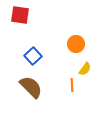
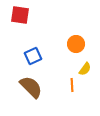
blue square: rotated 18 degrees clockwise
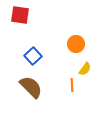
blue square: rotated 18 degrees counterclockwise
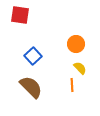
yellow semicircle: moved 5 px left, 1 px up; rotated 80 degrees counterclockwise
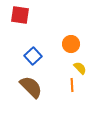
orange circle: moved 5 px left
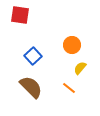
orange circle: moved 1 px right, 1 px down
yellow semicircle: rotated 96 degrees counterclockwise
orange line: moved 3 px left, 3 px down; rotated 48 degrees counterclockwise
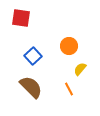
red square: moved 1 px right, 3 px down
orange circle: moved 3 px left, 1 px down
yellow semicircle: moved 1 px down
orange line: moved 1 px down; rotated 24 degrees clockwise
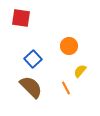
blue square: moved 3 px down
yellow semicircle: moved 2 px down
orange line: moved 3 px left, 1 px up
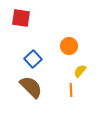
orange line: moved 5 px right, 2 px down; rotated 24 degrees clockwise
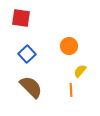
blue square: moved 6 px left, 5 px up
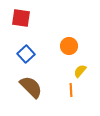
blue square: moved 1 px left
